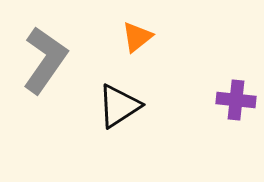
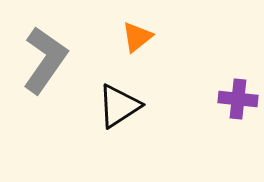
purple cross: moved 2 px right, 1 px up
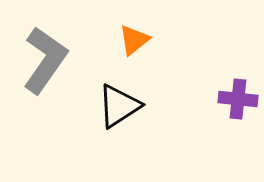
orange triangle: moved 3 px left, 3 px down
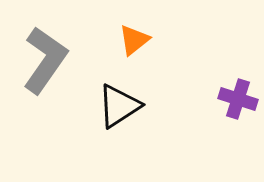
purple cross: rotated 12 degrees clockwise
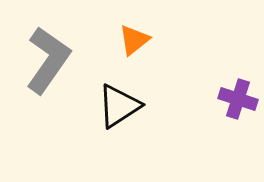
gray L-shape: moved 3 px right
